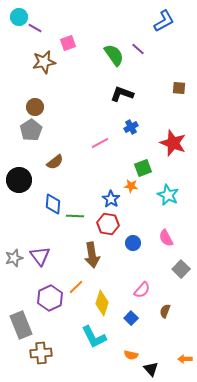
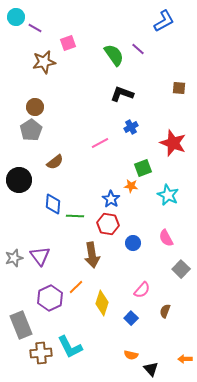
cyan circle at (19, 17): moved 3 px left
cyan L-shape at (94, 337): moved 24 px left, 10 px down
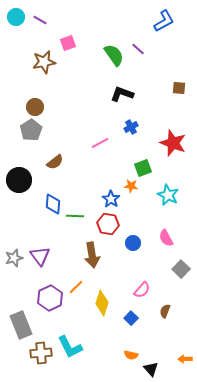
purple line at (35, 28): moved 5 px right, 8 px up
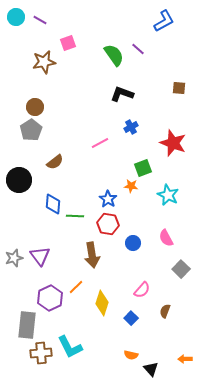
blue star at (111, 199): moved 3 px left
gray rectangle at (21, 325): moved 6 px right; rotated 28 degrees clockwise
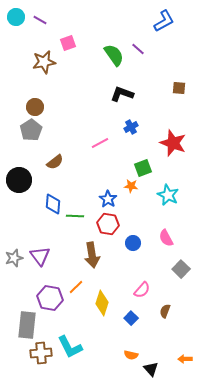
purple hexagon at (50, 298): rotated 25 degrees counterclockwise
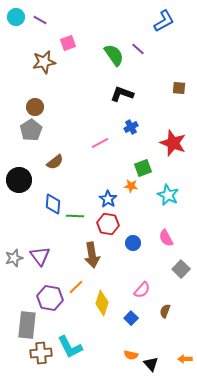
black triangle at (151, 369): moved 5 px up
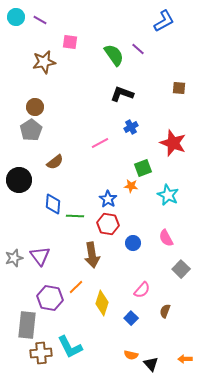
pink square at (68, 43): moved 2 px right, 1 px up; rotated 28 degrees clockwise
